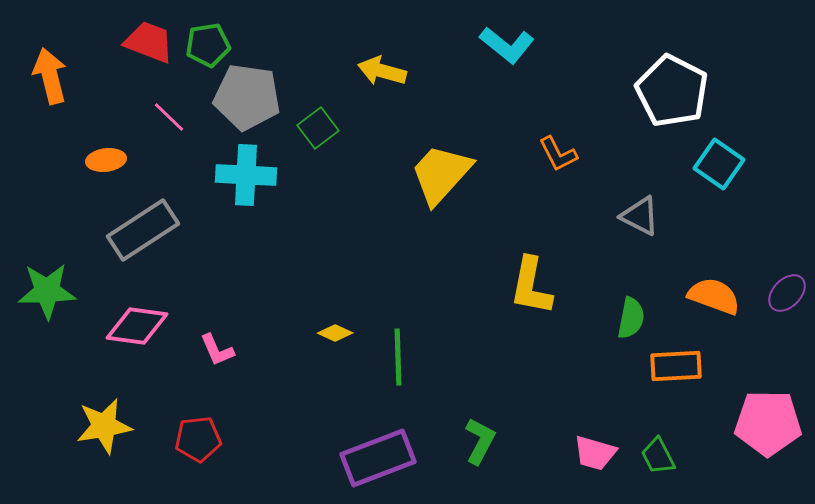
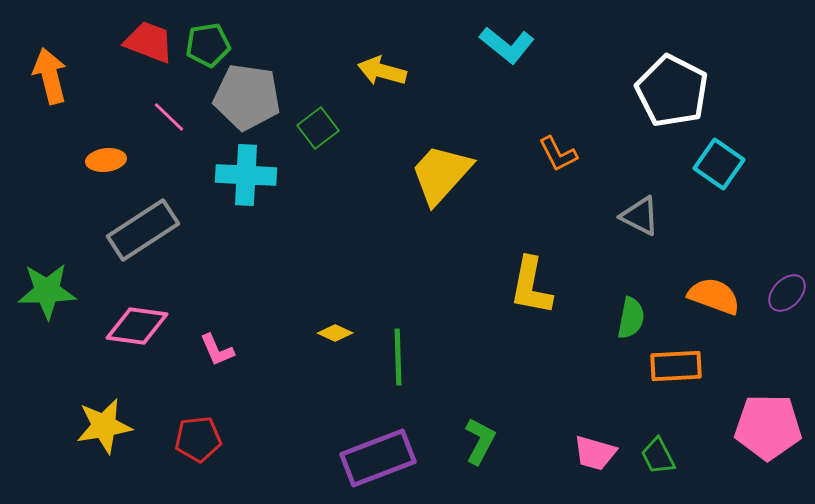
pink pentagon: moved 4 px down
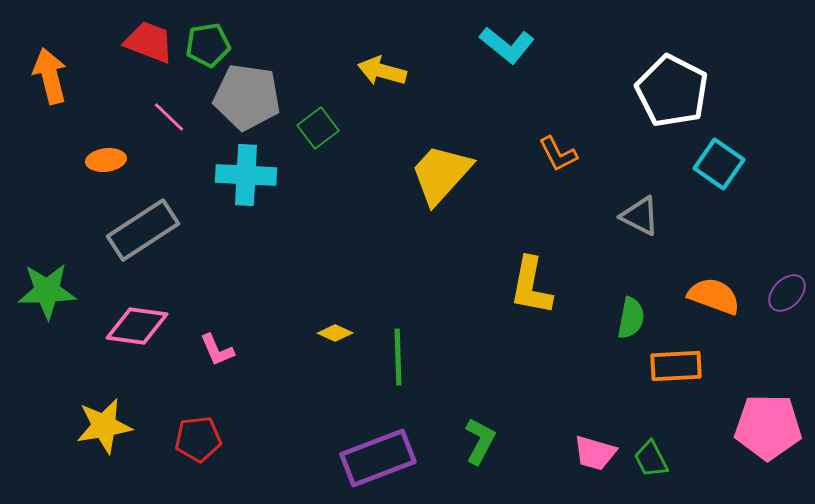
green trapezoid: moved 7 px left, 3 px down
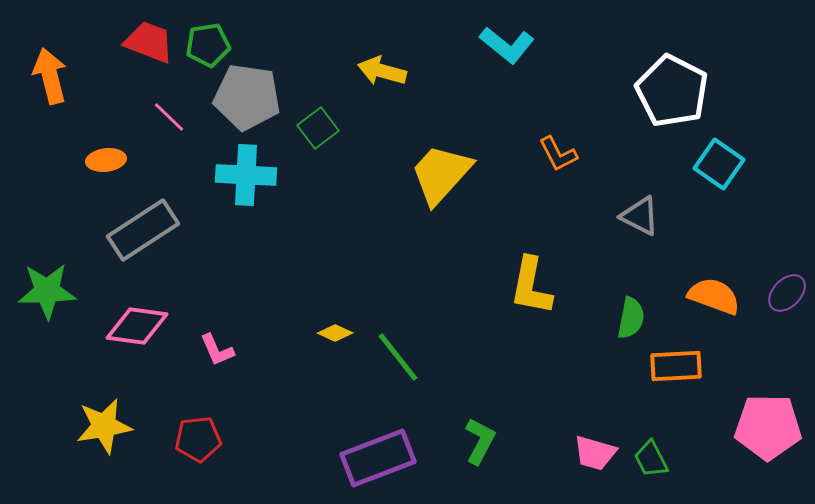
green line: rotated 36 degrees counterclockwise
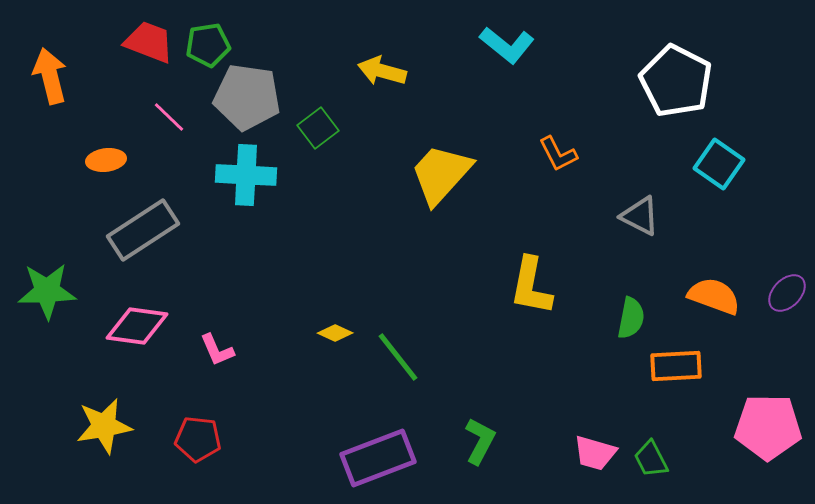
white pentagon: moved 4 px right, 10 px up
red pentagon: rotated 12 degrees clockwise
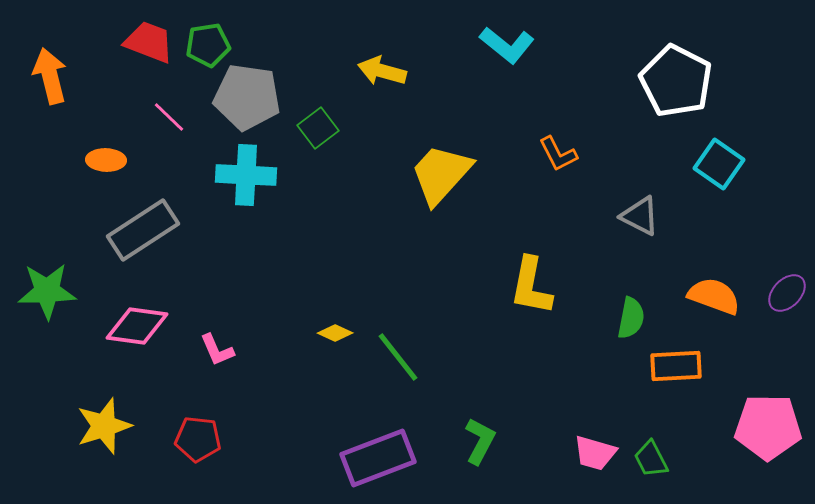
orange ellipse: rotated 9 degrees clockwise
yellow star: rotated 8 degrees counterclockwise
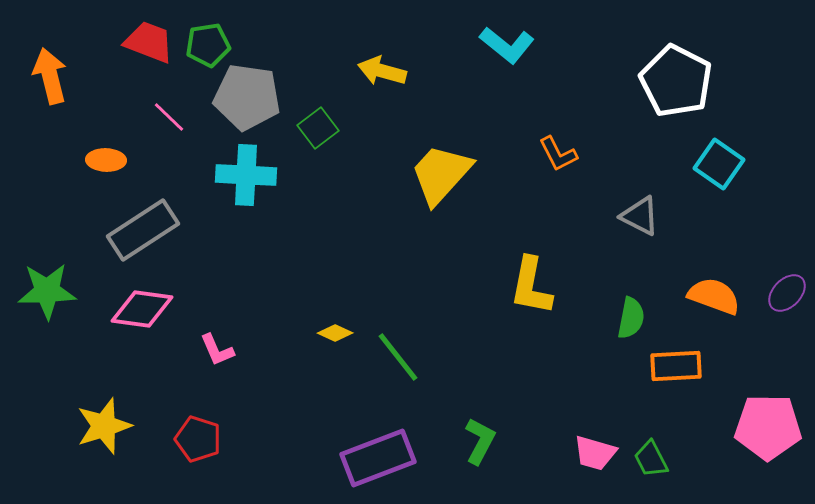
pink diamond: moved 5 px right, 17 px up
red pentagon: rotated 12 degrees clockwise
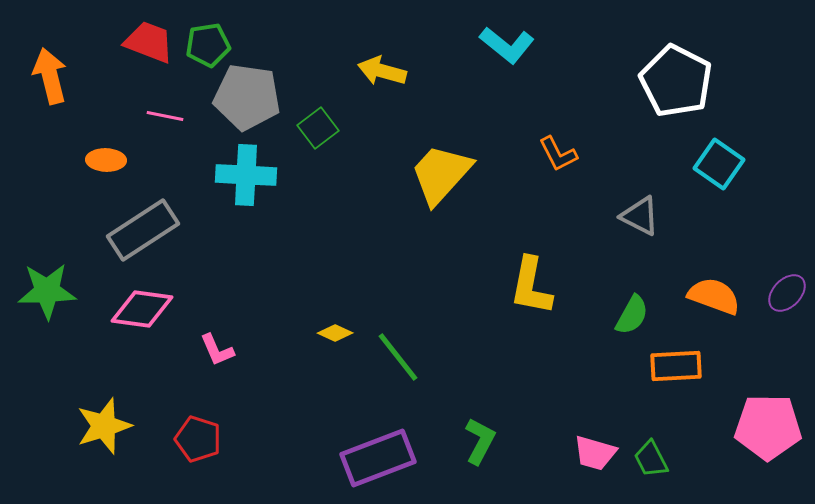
pink line: moved 4 px left, 1 px up; rotated 33 degrees counterclockwise
green semicircle: moved 1 px right, 3 px up; rotated 18 degrees clockwise
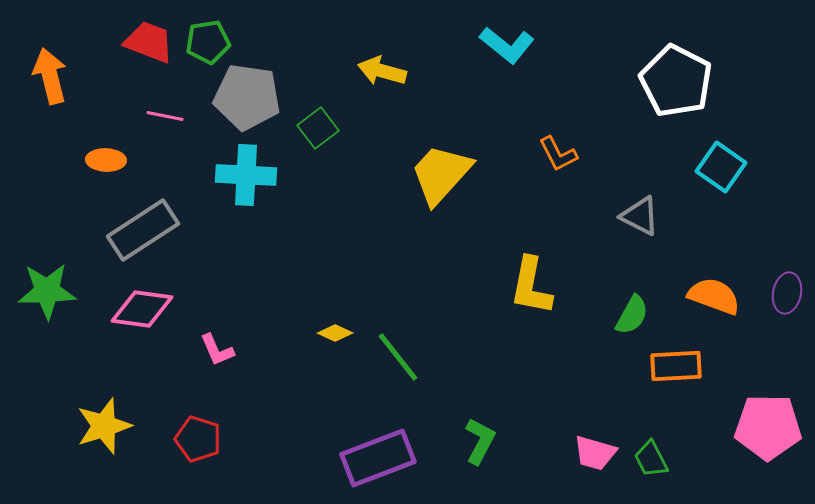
green pentagon: moved 3 px up
cyan square: moved 2 px right, 3 px down
purple ellipse: rotated 33 degrees counterclockwise
